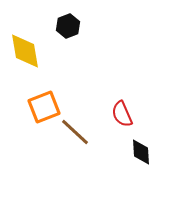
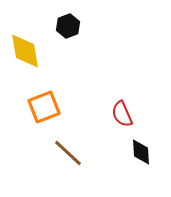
brown line: moved 7 px left, 21 px down
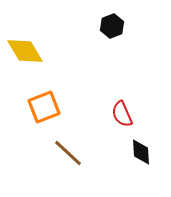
black hexagon: moved 44 px right
yellow diamond: rotated 21 degrees counterclockwise
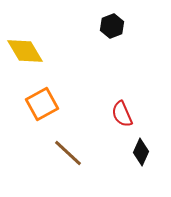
orange square: moved 2 px left, 3 px up; rotated 8 degrees counterclockwise
black diamond: rotated 28 degrees clockwise
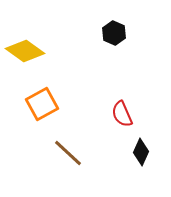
black hexagon: moved 2 px right, 7 px down; rotated 15 degrees counterclockwise
yellow diamond: rotated 24 degrees counterclockwise
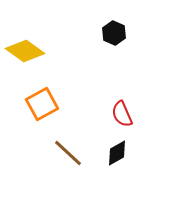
black diamond: moved 24 px left, 1 px down; rotated 36 degrees clockwise
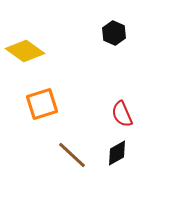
orange square: rotated 12 degrees clockwise
brown line: moved 4 px right, 2 px down
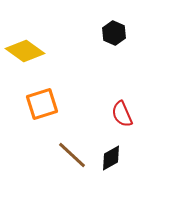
black diamond: moved 6 px left, 5 px down
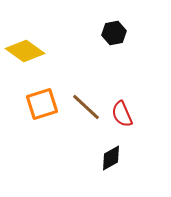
black hexagon: rotated 25 degrees clockwise
brown line: moved 14 px right, 48 px up
